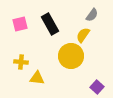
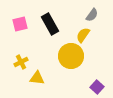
yellow cross: rotated 32 degrees counterclockwise
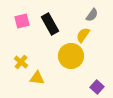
pink square: moved 2 px right, 3 px up
yellow cross: rotated 24 degrees counterclockwise
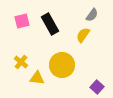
yellow circle: moved 9 px left, 9 px down
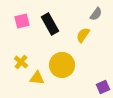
gray semicircle: moved 4 px right, 1 px up
purple square: moved 6 px right; rotated 24 degrees clockwise
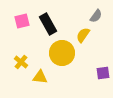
gray semicircle: moved 2 px down
black rectangle: moved 2 px left
yellow circle: moved 12 px up
yellow triangle: moved 3 px right, 1 px up
purple square: moved 14 px up; rotated 16 degrees clockwise
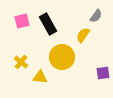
yellow circle: moved 4 px down
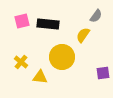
black rectangle: rotated 55 degrees counterclockwise
